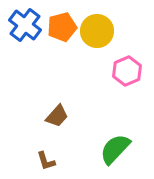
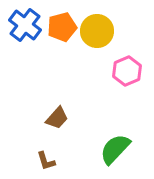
brown trapezoid: moved 2 px down
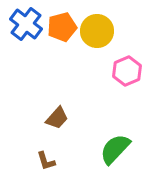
blue cross: moved 1 px right, 1 px up
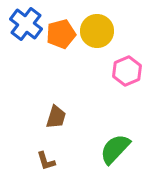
orange pentagon: moved 1 px left, 7 px down
brown trapezoid: moved 1 px left, 1 px up; rotated 25 degrees counterclockwise
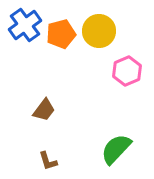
blue cross: moved 1 px left, 1 px down; rotated 16 degrees clockwise
yellow circle: moved 2 px right
brown trapezoid: moved 12 px left, 7 px up; rotated 20 degrees clockwise
green semicircle: moved 1 px right
brown L-shape: moved 2 px right
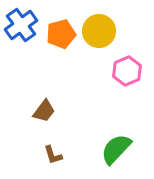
blue cross: moved 4 px left
brown trapezoid: moved 1 px down
brown L-shape: moved 5 px right, 6 px up
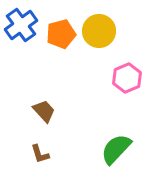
pink hexagon: moved 7 px down
brown trapezoid: rotated 80 degrees counterclockwise
brown L-shape: moved 13 px left, 1 px up
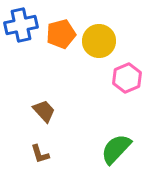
blue cross: rotated 24 degrees clockwise
yellow circle: moved 10 px down
